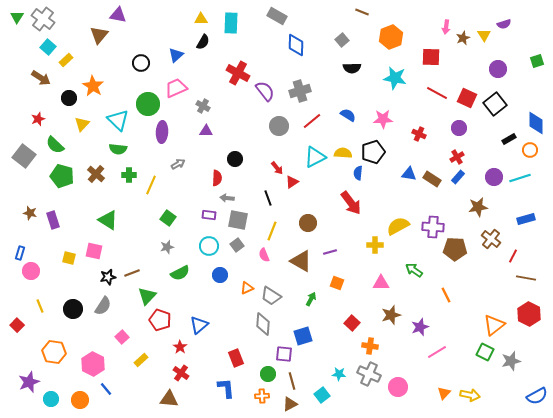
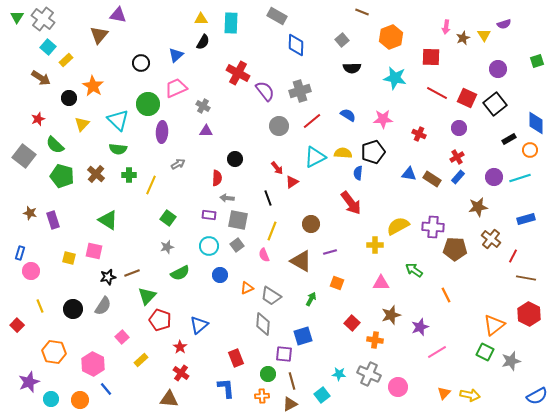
brown circle at (308, 223): moved 3 px right, 1 px down
orange cross at (370, 346): moved 5 px right, 6 px up
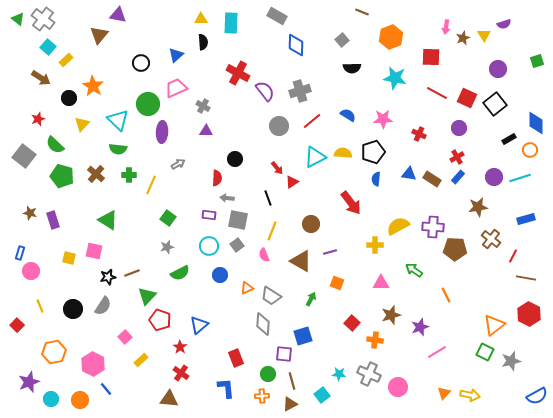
green triangle at (17, 17): moved 1 px right, 2 px down; rotated 24 degrees counterclockwise
black semicircle at (203, 42): rotated 35 degrees counterclockwise
blue semicircle at (358, 173): moved 18 px right, 6 px down
pink square at (122, 337): moved 3 px right
orange hexagon at (54, 352): rotated 20 degrees counterclockwise
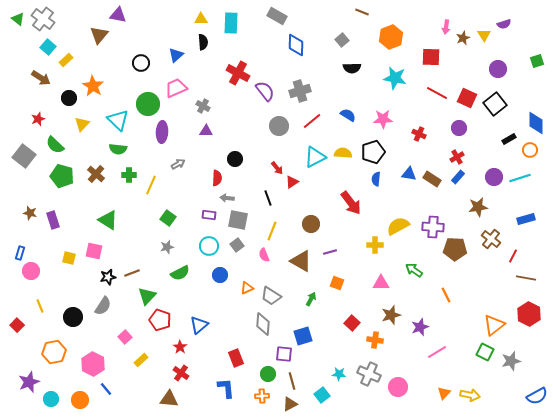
black circle at (73, 309): moved 8 px down
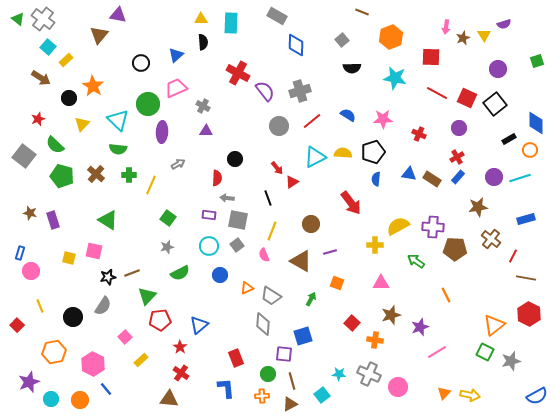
green arrow at (414, 270): moved 2 px right, 9 px up
red pentagon at (160, 320): rotated 25 degrees counterclockwise
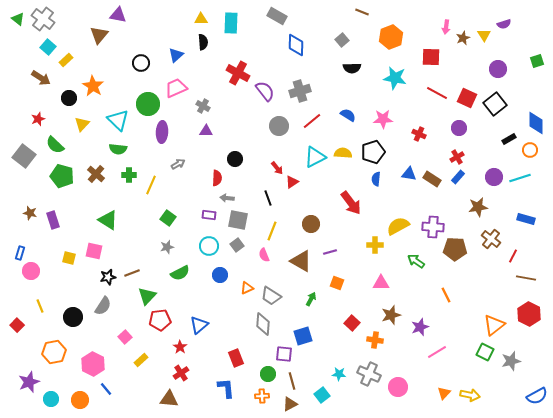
blue rectangle at (526, 219): rotated 30 degrees clockwise
red cross at (181, 373): rotated 21 degrees clockwise
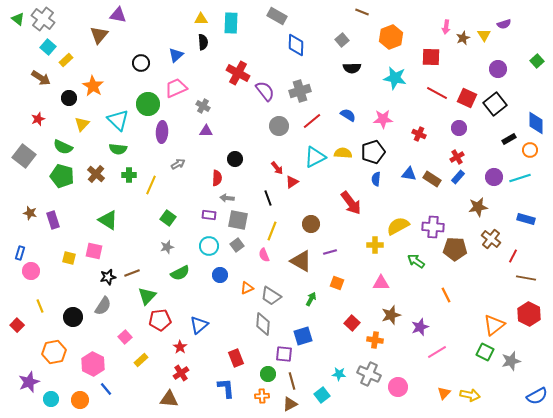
green square at (537, 61): rotated 24 degrees counterclockwise
green semicircle at (55, 145): moved 8 px right, 2 px down; rotated 18 degrees counterclockwise
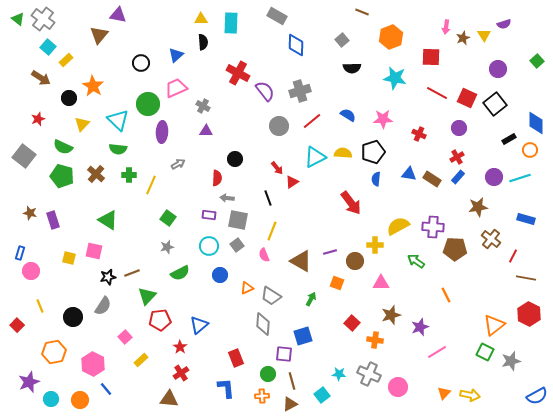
brown circle at (311, 224): moved 44 px right, 37 px down
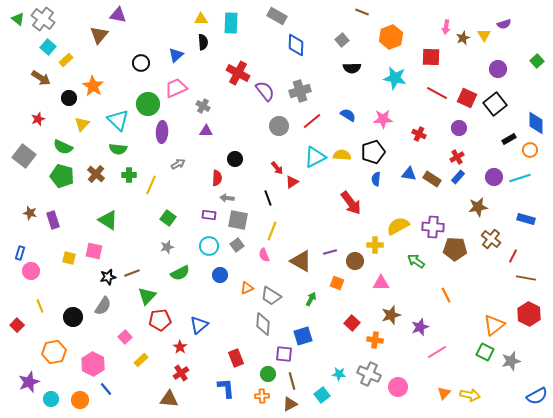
yellow semicircle at (343, 153): moved 1 px left, 2 px down
